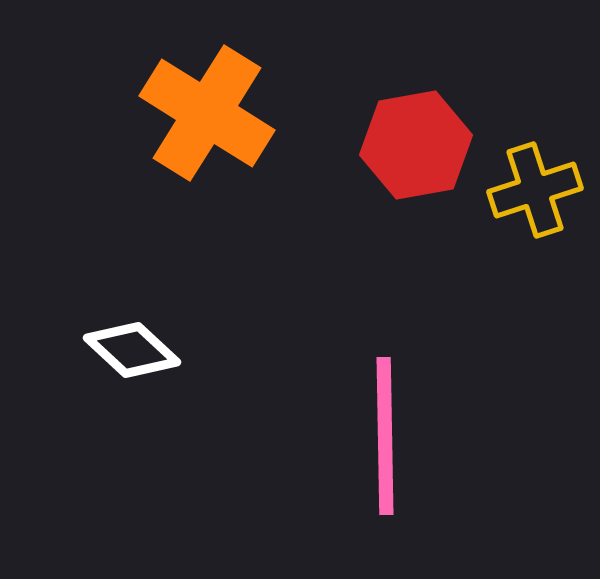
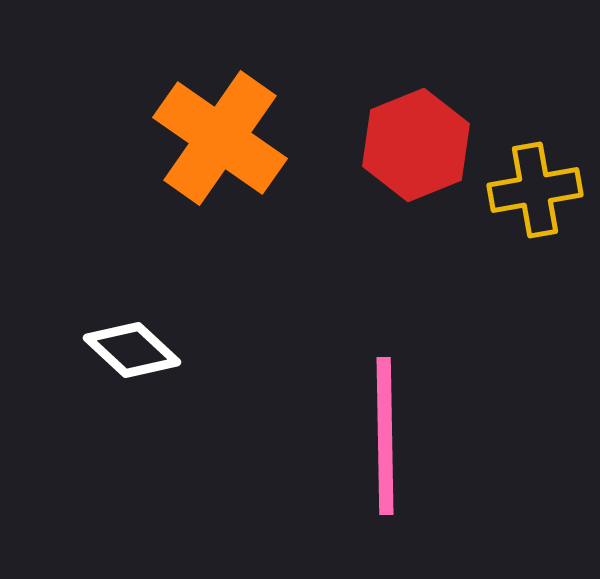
orange cross: moved 13 px right, 25 px down; rotated 3 degrees clockwise
red hexagon: rotated 12 degrees counterclockwise
yellow cross: rotated 8 degrees clockwise
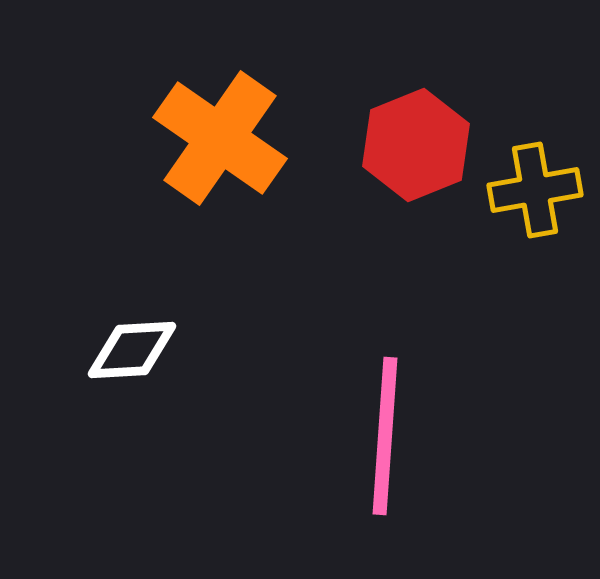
white diamond: rotated 46 degrees counterclockwise
pink line: rotated 5 degrees clockwise
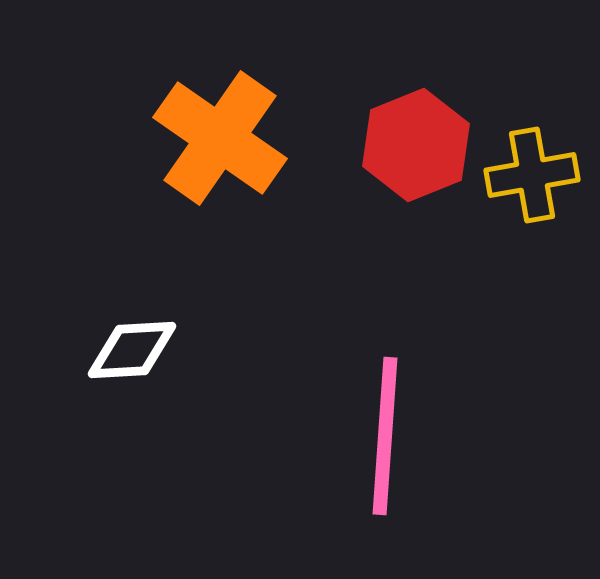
yellow cross: moved 3 px left, 15 px up
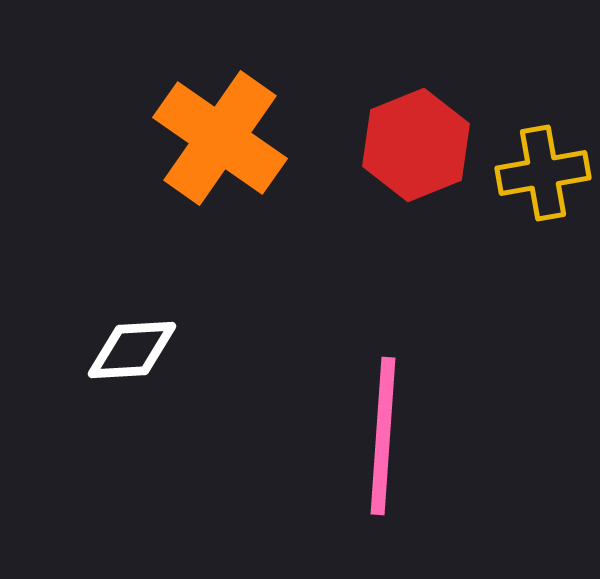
yellow cross: moved 11 px right, 2 px up
pink line: moved 2 px left
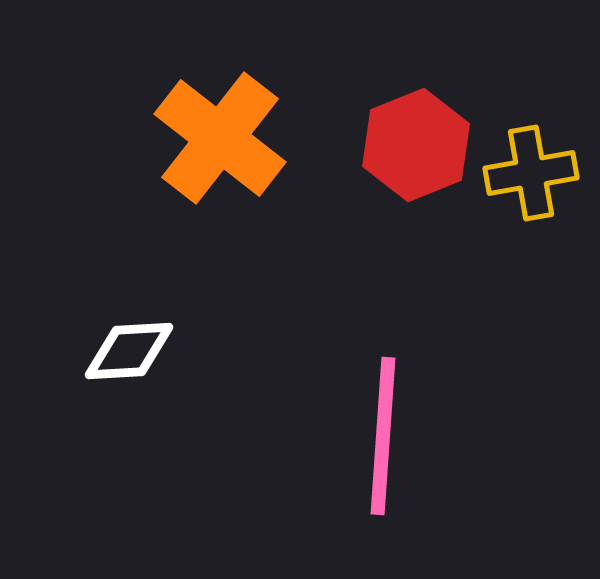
orange cross: rotated 3 degrees clockwise
yellow cross: moved 12 px left
white diamond: moved 3 px left, 1 px down
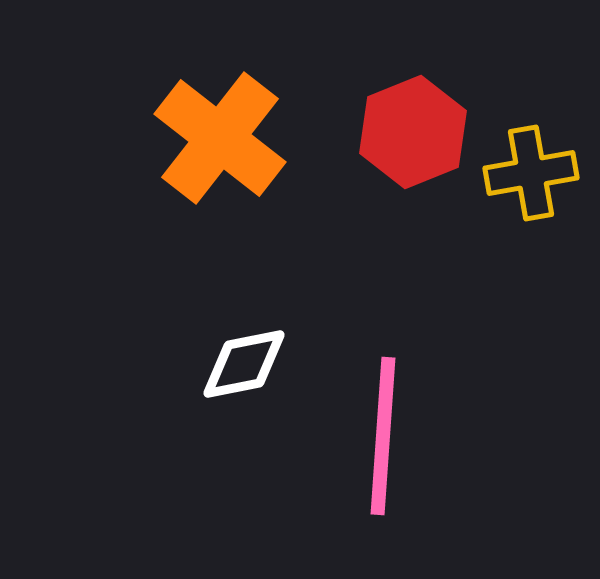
red hexagon: moved 3 px left, 13 px up
white diamond: moved 115 px right, 13 px down; rotated 8 degrees counterclockwise
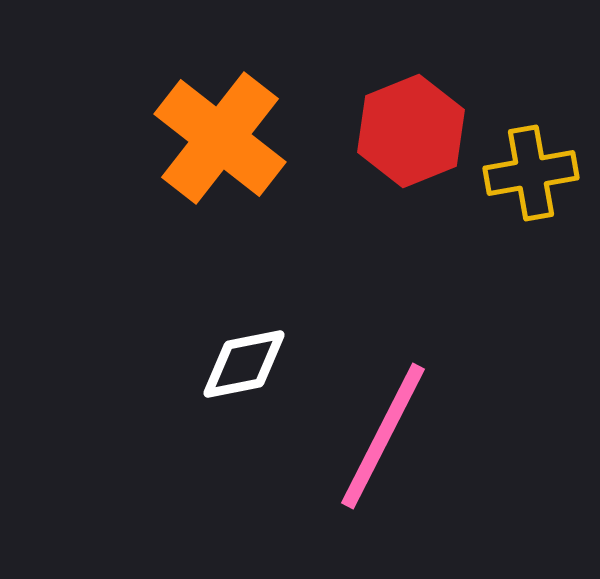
red hexagon: moved 2 px left, 1 px up
pink line: rotated 23 degrees clockwise
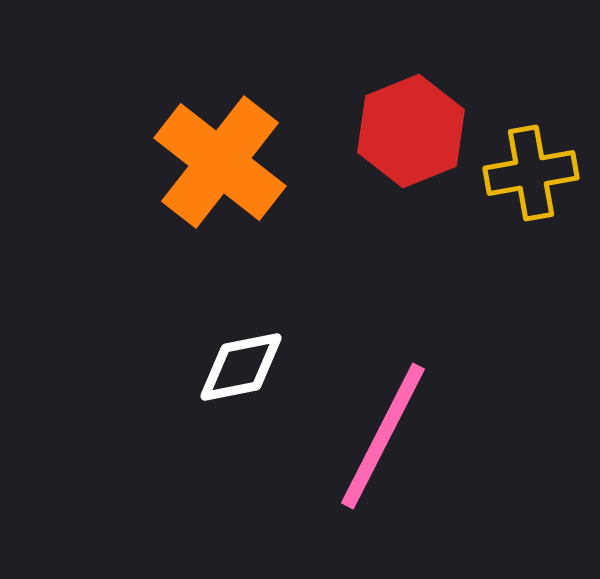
orange cross: moved 24 px down
white diamond: moved 3 px left, 3 px down
